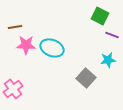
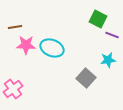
green square: moved 2 px left, 3 px down
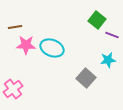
green square: moved 1 px left, 1 px down; rotated 12 degrees clockwise
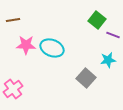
brown line: moved 2 px left, 7 px up
purple line: moved 1 px right
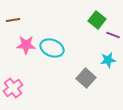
pink cross: moved 1 px up
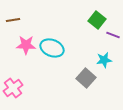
cyan star: moved 4 px left
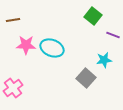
green square: moved 4 px left, 4 px up
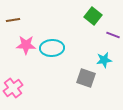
cyan ellipse: rotated 25 degrees counterclockwise
gray square: rotated 24 degrees counterclockwise
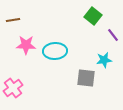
purple line: rotated 32 degrees clockwise
cyan ellipse: moved 3 px right, 3 px down
gray square: rotated 12 degrees counterclockwise
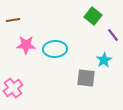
cyan ellipse: moved 2 px up
cyan star: rotated 21 degrees counterclockwise
